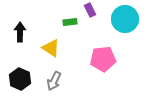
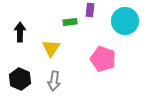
purple rectangle: rotated 32 degrees clockwise
cyan circle: moved 2 px down
yellow triangle: rotated 30 degrees clockwise
pink pentagon: rotated 25 degrees clockwise
gray arrow: rotated 18 degrees counterclockwise
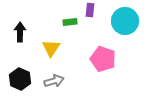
gray arrow: rotated 114 degrees counterclockwise
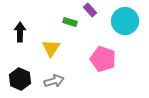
purple rectangle: rotated 48 degrees counterclockwise
green rectangle: rotated 24 degrees clockwise
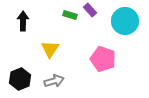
green rectangle: moved 7 px up
black arrow: moved 3 px right, 11 px up
yellow triangle: moved 1 px left, 1 px down
black hexagon: rotated 15 degrees clockwise
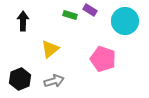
purple rectangle: rotated 16 degrees counterclockwise
yellow triangle: rotated 18 degrees clockwise
